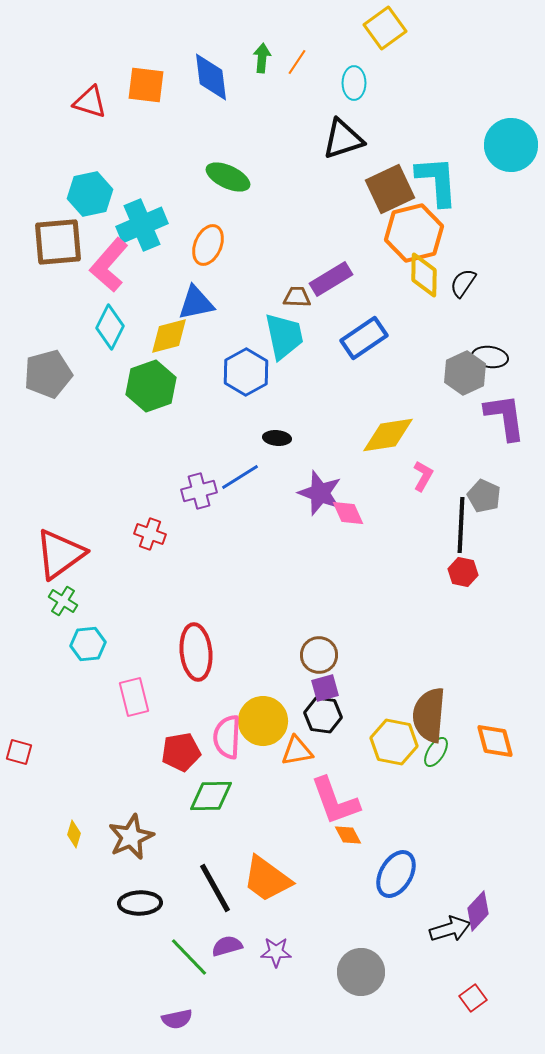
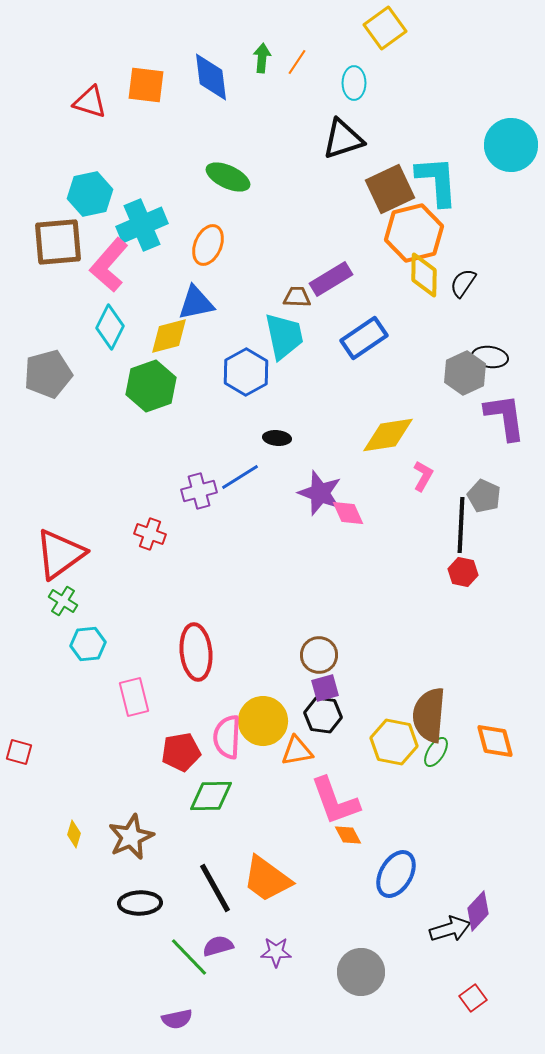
purple semicircle at (227, 946): moved 9 px left
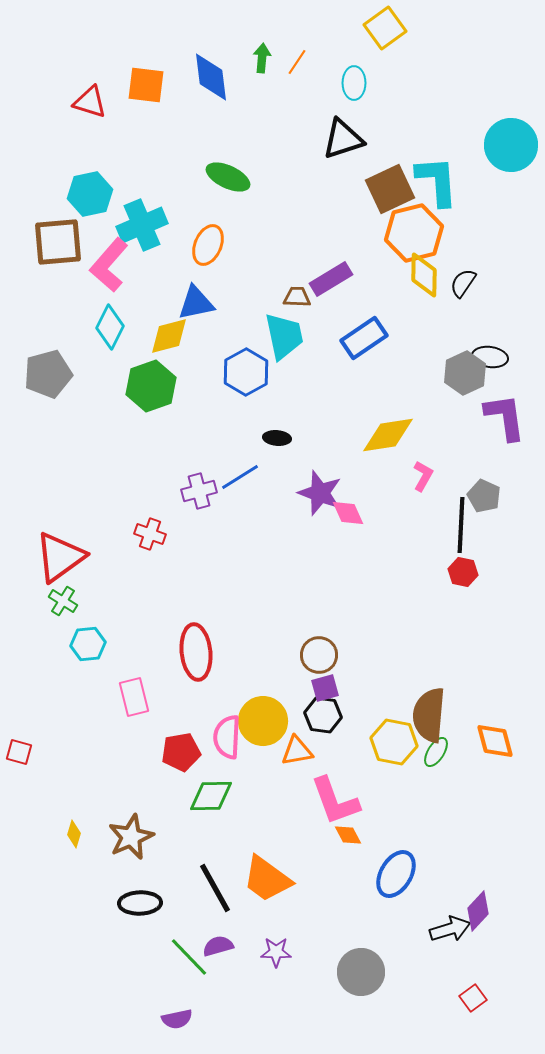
red triangle at (60, 554): moved 3 px down
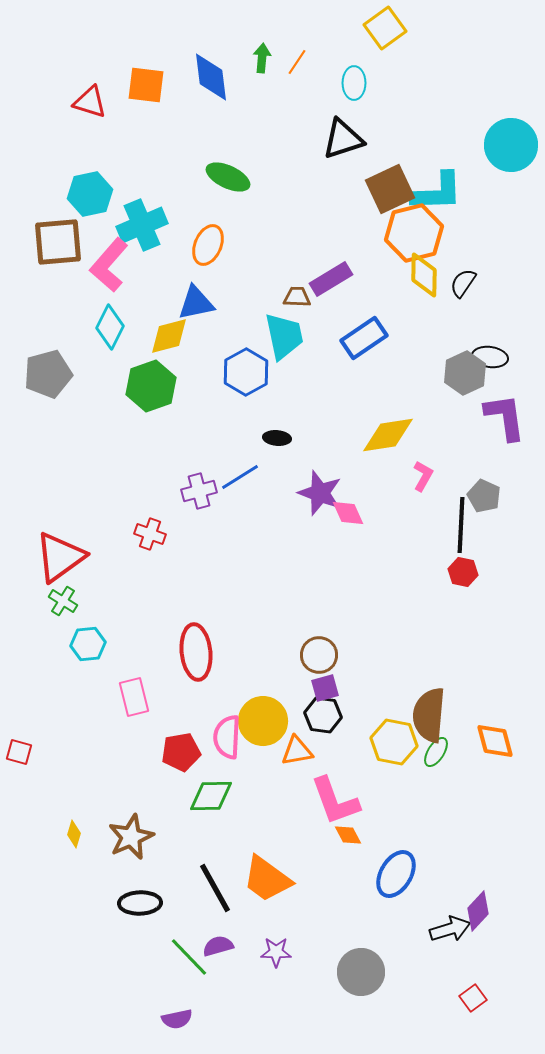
cyan L-shape at (437, 181): moved 11 px down; rotated 92 degrees clockwise
